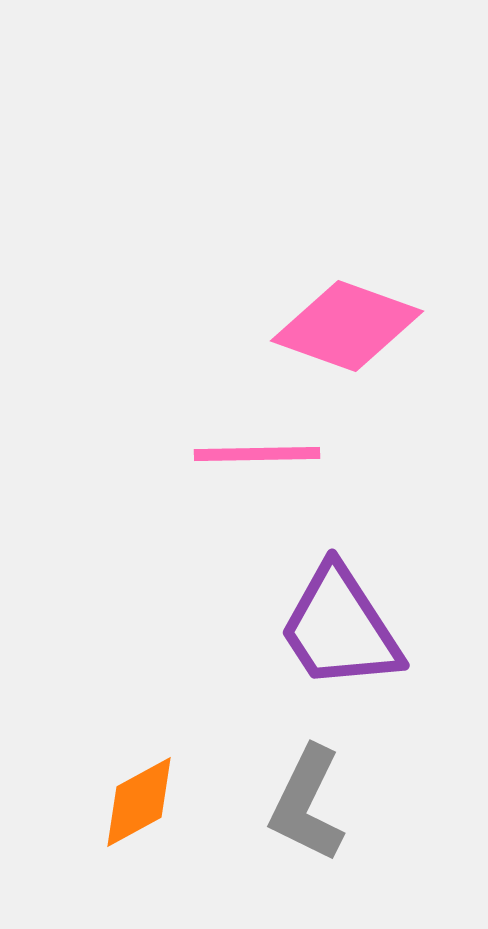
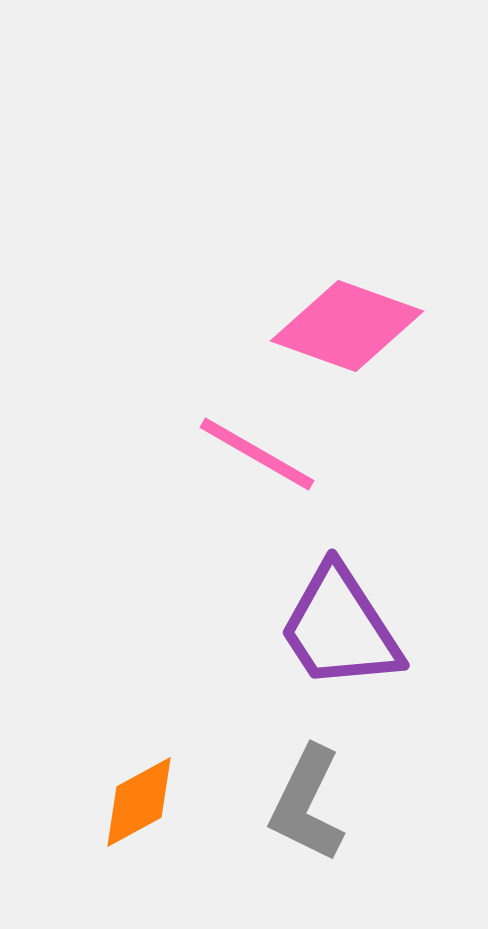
pink line: rotated 31 degrees clockwise
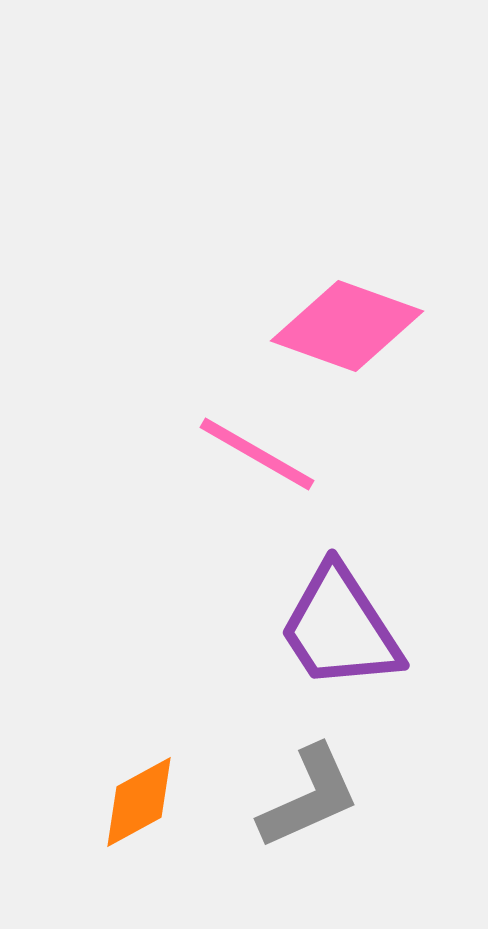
gray L-shape: moved 2 px right, 7 px up; rotated 140 degrees counterclockwise
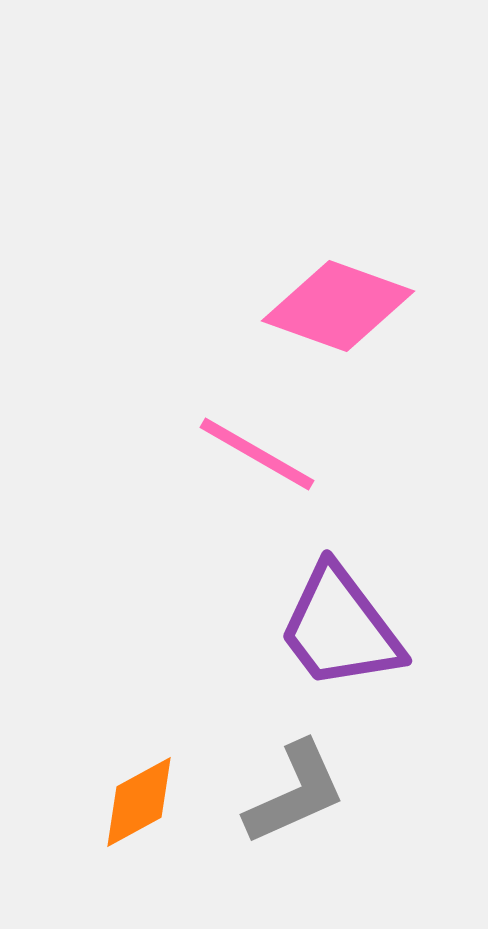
pink diamond: moved 9 px left, 20 px up
purple trapezoid: rotated 4 degrees counterclockwise
gray L-shape: moved 14 px left, 4 px up
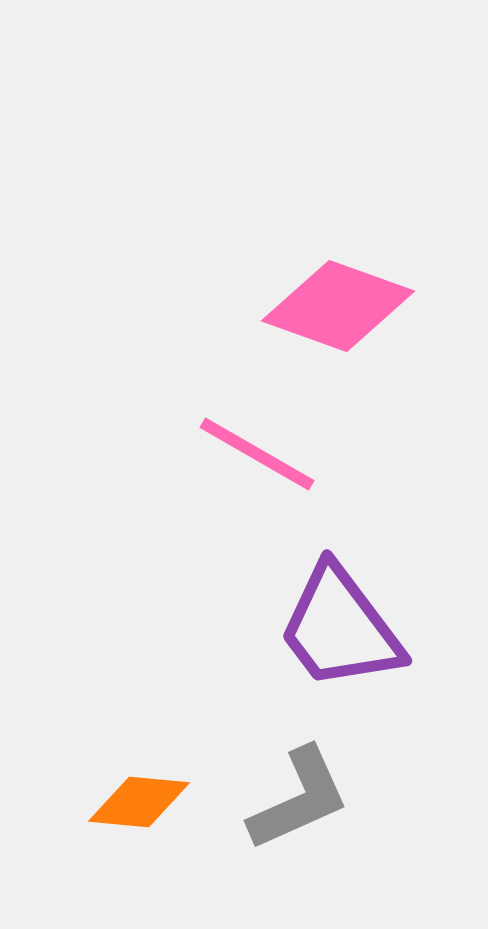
gray L-shape: moved 4 px right, 6 px down
orange diamond: rotated 34 degrees clockwise
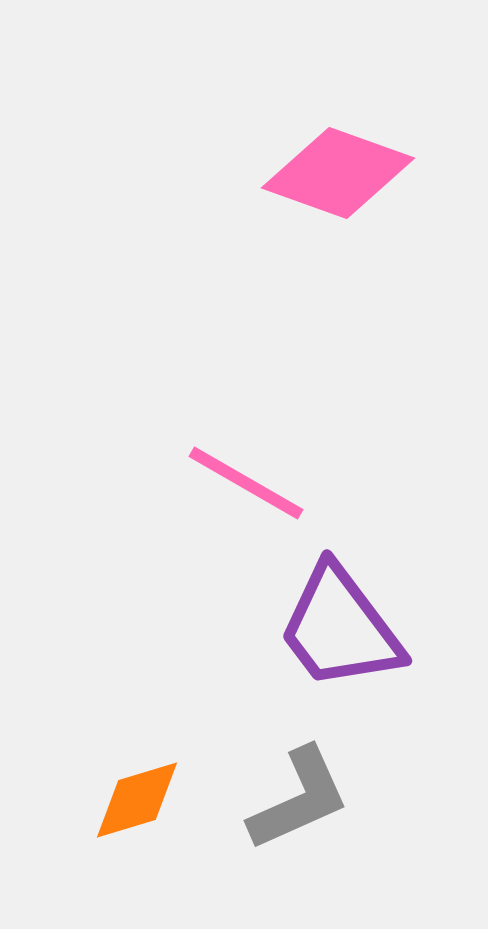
pink diamond: moved 133 px up
pink line: moved 11 px left, 29 px down
orange diamond: moved 2 px left, 2 px up; rotated 22 degrees counterclockwise
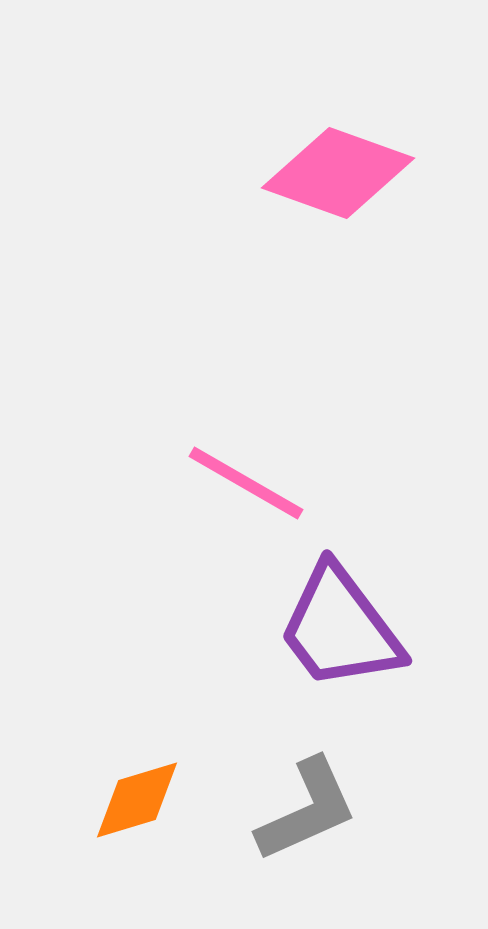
gray L-shape: moved 8 px right, 11 px down
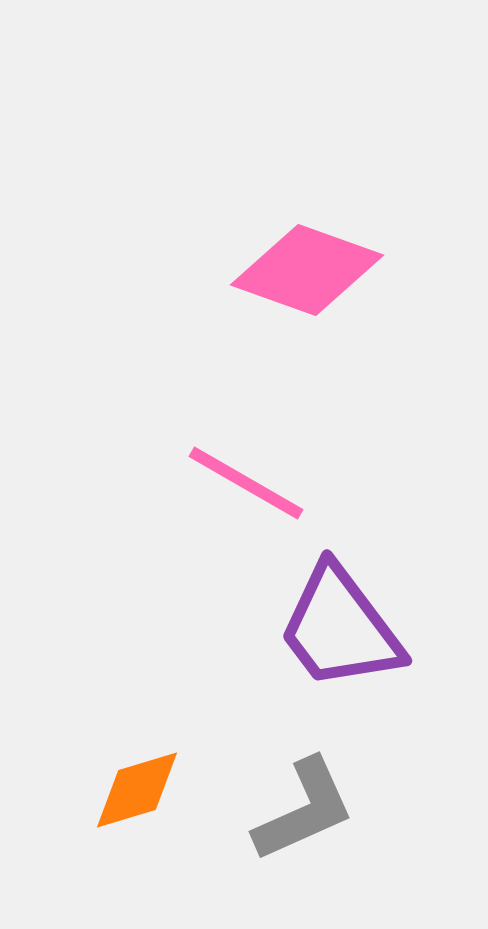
pink diamond: moved 31 px left, 97 px down
orange diamond: moved 10 px up
gray L-shape: moved 3 px left
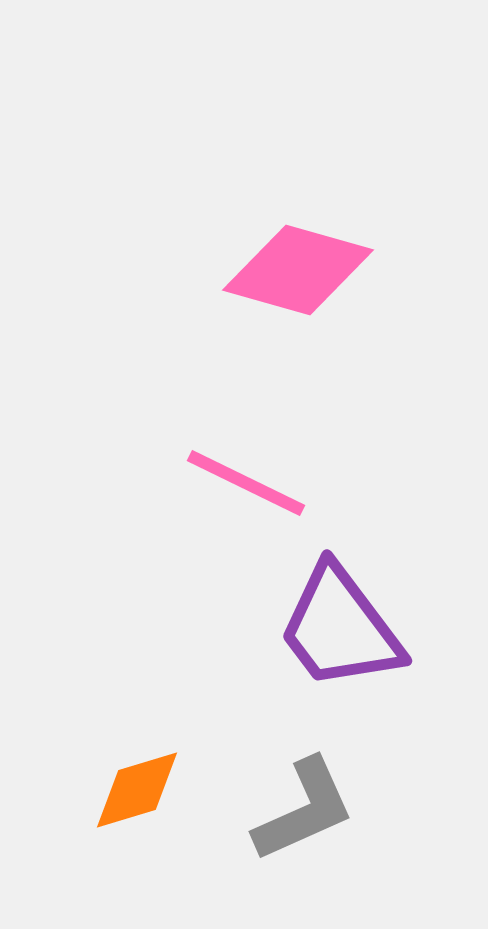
pink diamond: moved 9 px left; rotated 4 degrees counterclockwise
pink line: rotated 4 degrees counterclockwise
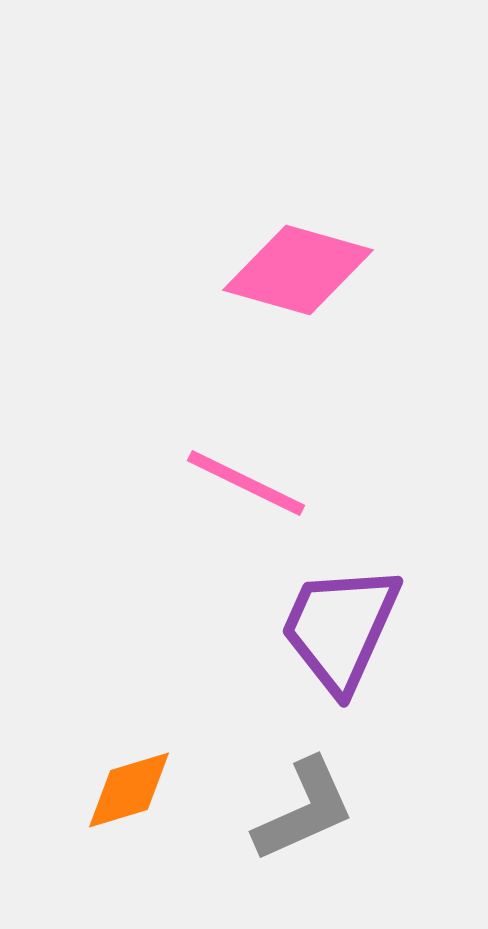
purple trapezoid: rotated 61 degrees clockwise
orange diamond: moved 8 px left
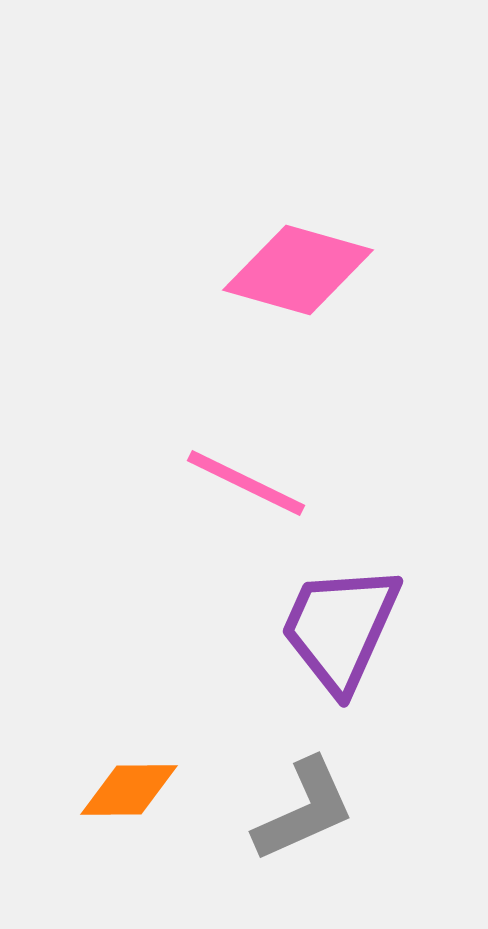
orange diamond: rotated 16 degrees clockwise
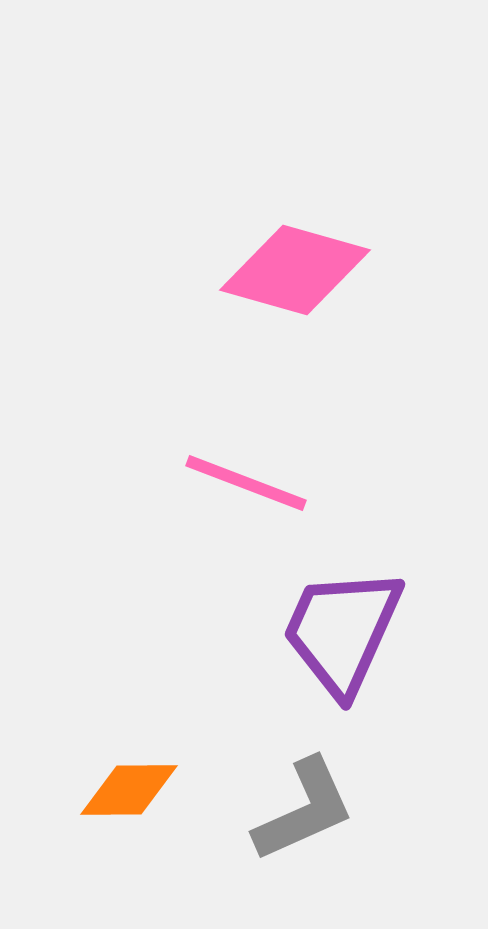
pink diamond: moved 3 px left
pink line: rotated 5 degrees counterclockwise
purple trapezoid: moved 2 px right, 3 px down
